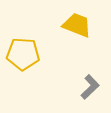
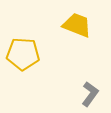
gray L-shape: moved 7 px down; rotated 10 degrees counterclockwise
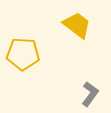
yellow trapezoid: rotated 16 degrees clockwise
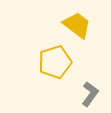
yellow pentagon: moved 32 px right, 8 px down; rotated 20 degrees counterclockwise
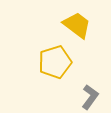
gray L-shape: moved 3 px down
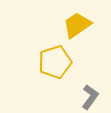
yellow trapezoid: rotated 72 degrees counterclockwise
